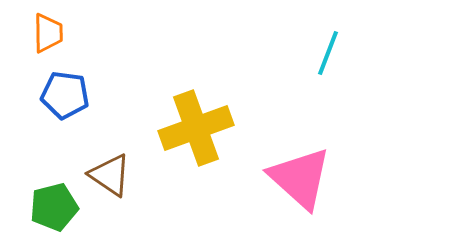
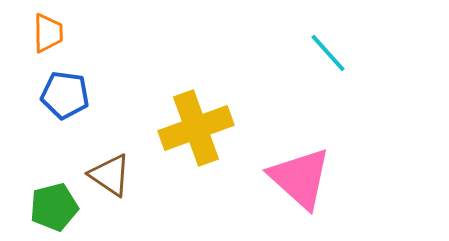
cyan line: rotated 63 degrees counterclockwise
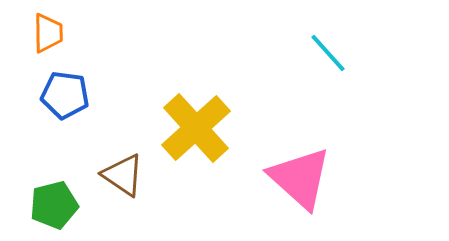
yellow cross: rotated 22 degrees counterclockwise
brown triangle: moved 13 px right
green pentagon: moved 2 px up
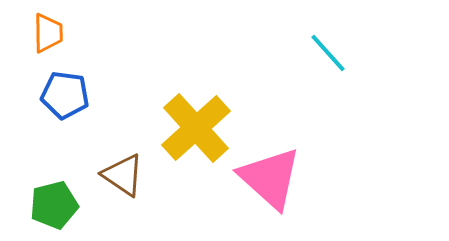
pink triangle: moved 30 px left
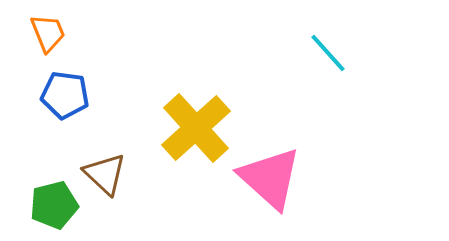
orange trapezoid: rotated 21 degrees counterclockwise
brown triangle: moved 18 px left, 1 px up; rotated 9 degrees clockwise
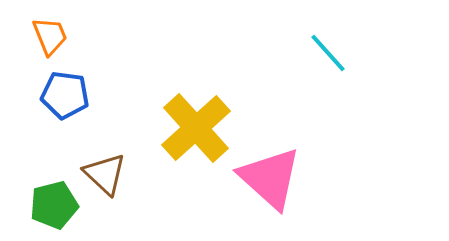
orange trapezoid: moved 2 px right, 3 px down
